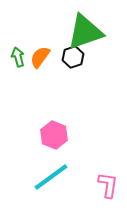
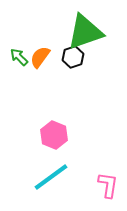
green arrow: moved 1 px right; rotated 30 degrees counterclockwise
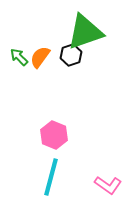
black hexagon: moved 2 px left, 2 px up
cyan line: rotated 39 degrees counterclockwise
pink L-shape: rotated 116 degrees clockwise
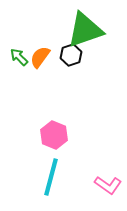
green triangle: moved 2 px up
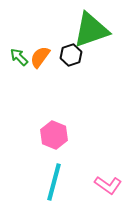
green triangle: moved 6 px right
cyan line: moved 3 px right, 5 px down
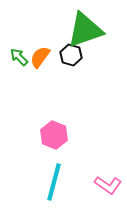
green triangle: moved 6 px left
black hexagon: rotated 25 degrees counterclockwise
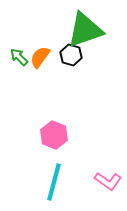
pink L-shape: moved 4 px up
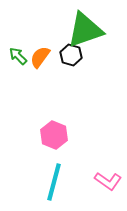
green arrow: moved 1 px left, 1 px up
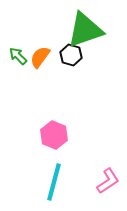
pink L-shape: rotated 68 degrees counterclockwise
